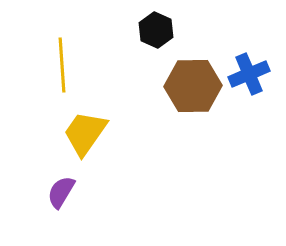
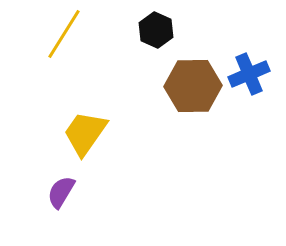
yellow line: moved 2 px right, 31 px up; rotated 36 degrees clockwise
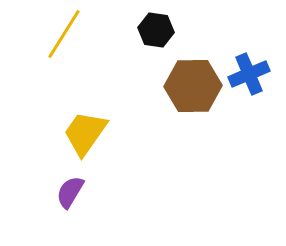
black hexagon: rotated 16 degrees counterclockwise
purple semicircle: moved 9 px right
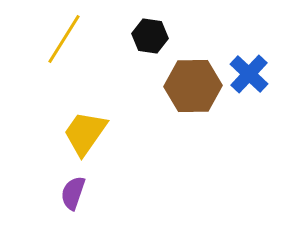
black hexagon: moved 6 px left, 6 px down
yellow line: moved 5 px down
blue cross: rotated 24 degrees counterclockwise
purple semicircle: moved 3 px right, 1 px down; rotated 12 degrees counterclockwise
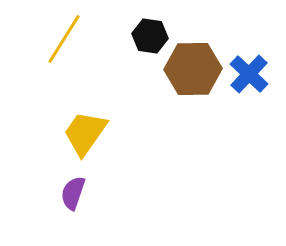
brown hexagon: moved 17 px up
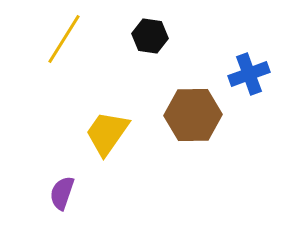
brown hexagon: moved 46 px down
blue cross: rotated 27 degrees clockwise
yellow trapezoid: moved 22 px right
purple semicircle: moved 11 px left
